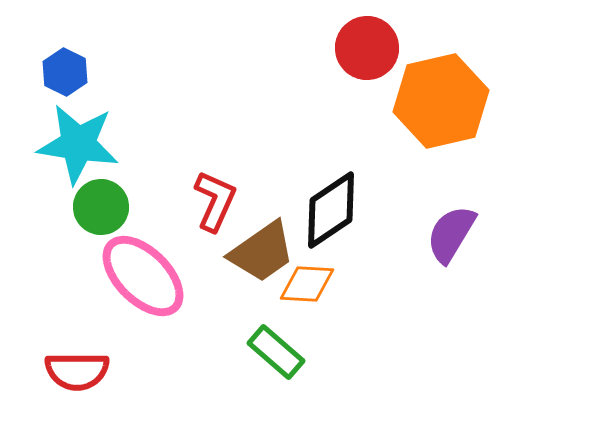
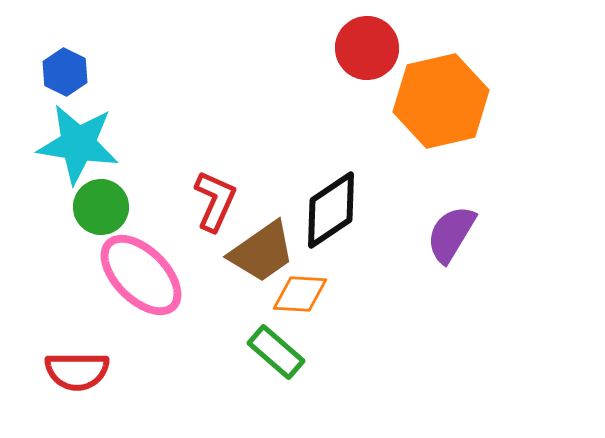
pink ellipse: moved 2 px left, 1 px up
orange diamond: moved 7 px left, 10 px down
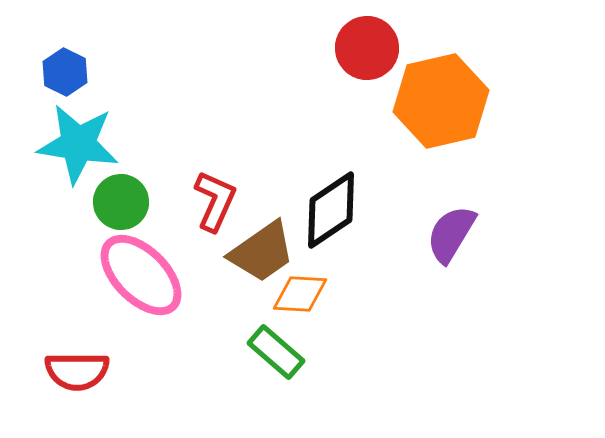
green circle: moved 20 px right, 5 px up
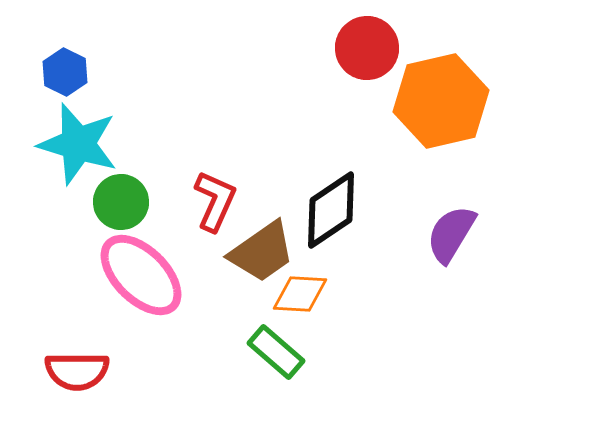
cyan star: rotated 8 degrees clockwise
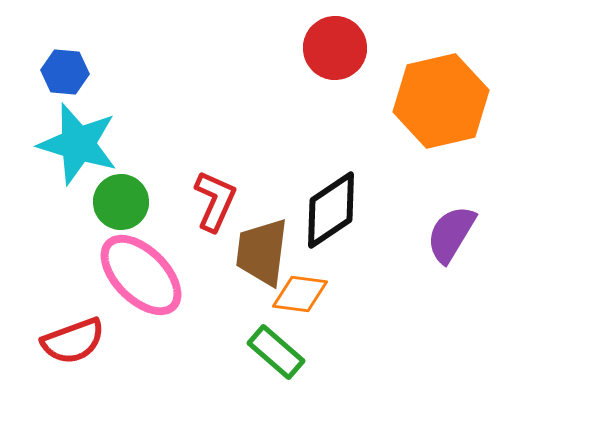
red circle: moved 32 px left
blue hexagon: rotated 21 degrees counterclockwise
brown trapezoid: rotated 132 degrees clockwise
orange diamond: rotated 4 degrees clockwise
red semicircle: moved 4 px left, 30 px up; rotated 20 degrees counterclockwise
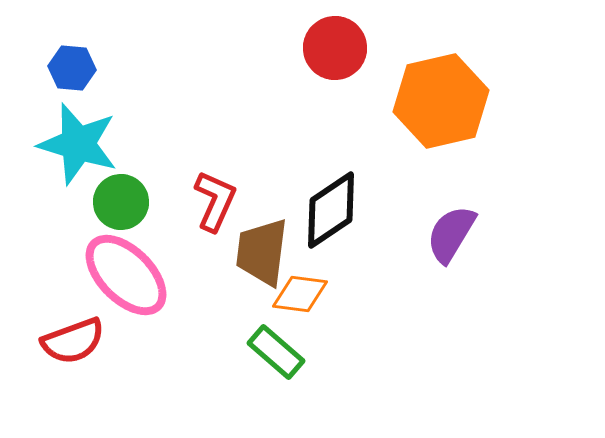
blue hexagon: moved 7 px right, 4 px up
pink ellipse: moved 15 px left
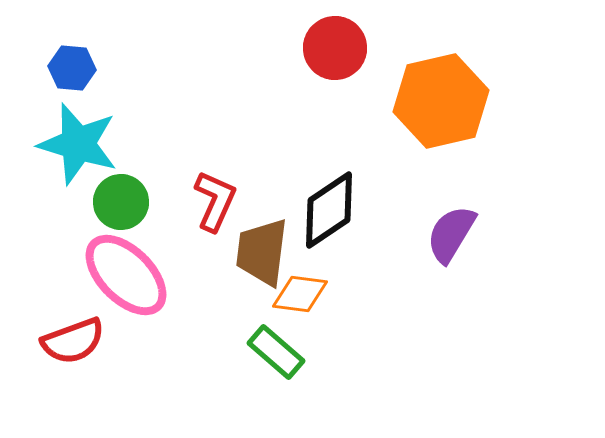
black diamond: moved 2 px left
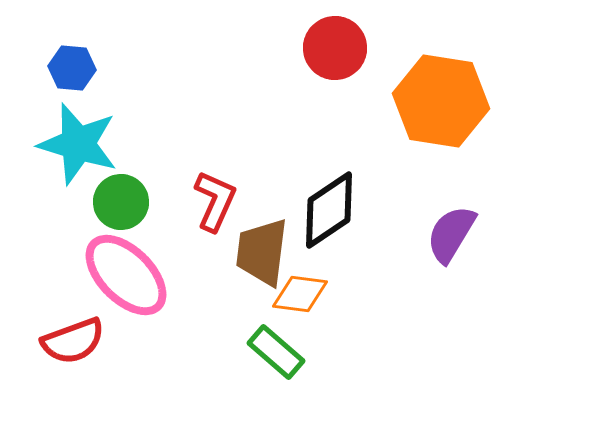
orange hexagon: rotated 22 degrees clockwise
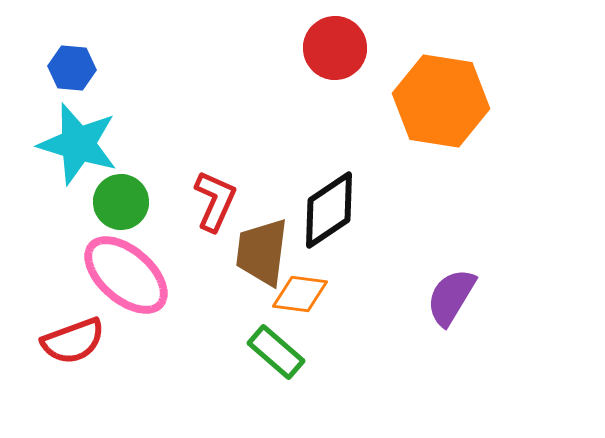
purple semicircle: moved 63 px down
pink ellipse: rotated 4 degrees counterclockwise
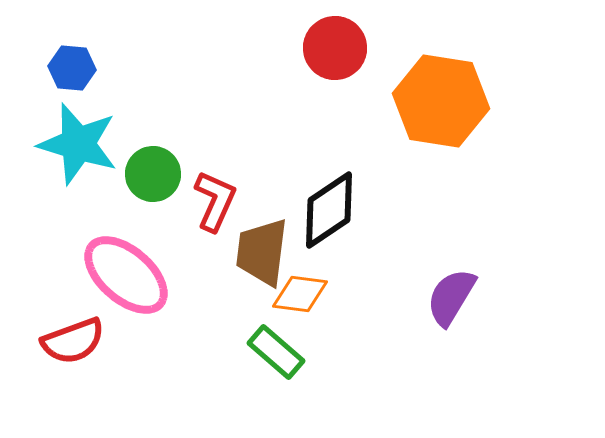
green circle: moved 32 px right, 28 px up
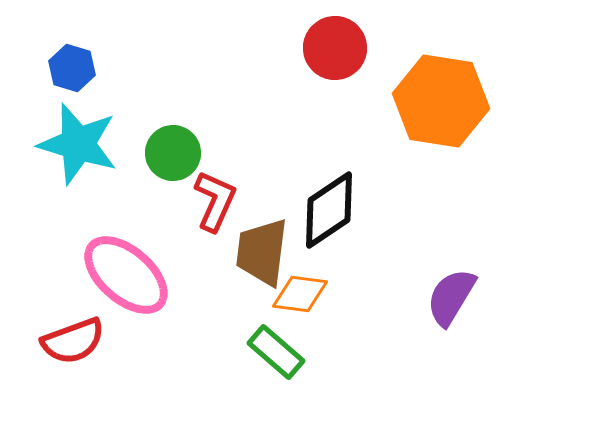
blue hexagon: rotated 12 degrees clockwise
green circle: moved 20 px right, 21 px up
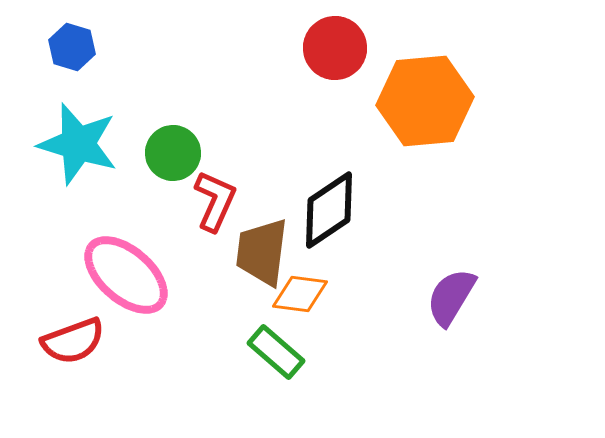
blue hexagon: moved 21 px up
orange hexagon: moved 16 px left; rotated 14 degrees counterclockwise
